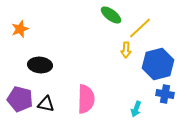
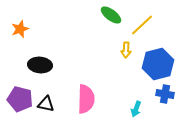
yellow line: moved 2 px right, 3 px up
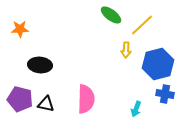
orange star: rotated 18 degrees clockwise
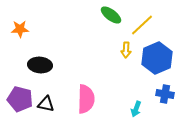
blue hexagon: moved 1 px left, 6 px up; rotated 8 degrees counterclockwise
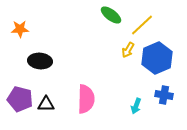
yellow arrow: moved 2 px right; rotated 28 degrees clockwise
black ellipse: moved 4 px up
blue cross: moved 1 px left, 1 px down
black triangle: rotated 12 degrees counterclockwise
cyan arrow: moved 3 px up
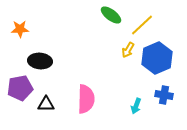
purple pentagon: moved 11 px up; rotated 25 degrees counterclockwise
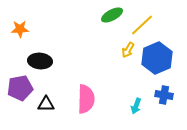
green ellipse: moved 1 px right; rotated 65 degrees counterclockwise
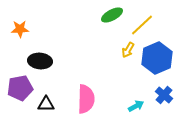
blue cross: rotated 30 degrees clockwise
cyan arrow: rotated 140 degrees counterclockwise
